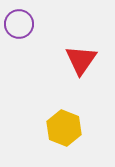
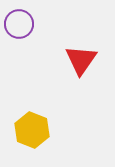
yellow hexagon: moved 32 px left, 2 px down
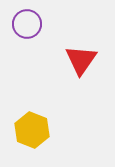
purple circle: moved 8 px right
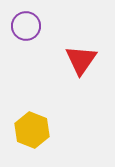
purple circle: moved 1 px left, 2 px down
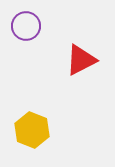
red triangle: rotated 28 degrees clockwise
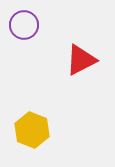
purple circle: moved 2 px left, 1 px up
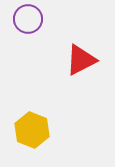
purple circle: moved 4 px right, 6 px up
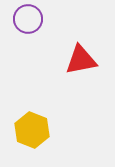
red triangle: rotated 16 degrees clockwise
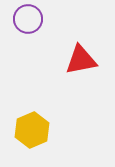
yellow hexagon: rotated 16 degrees clockwise
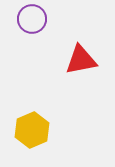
purple circle: moved 4 px right
